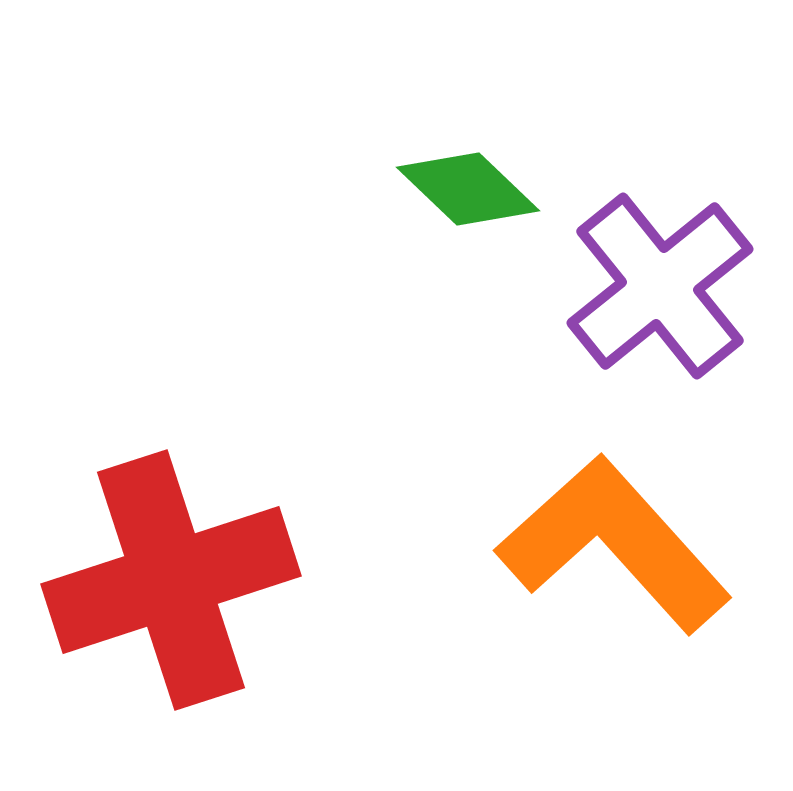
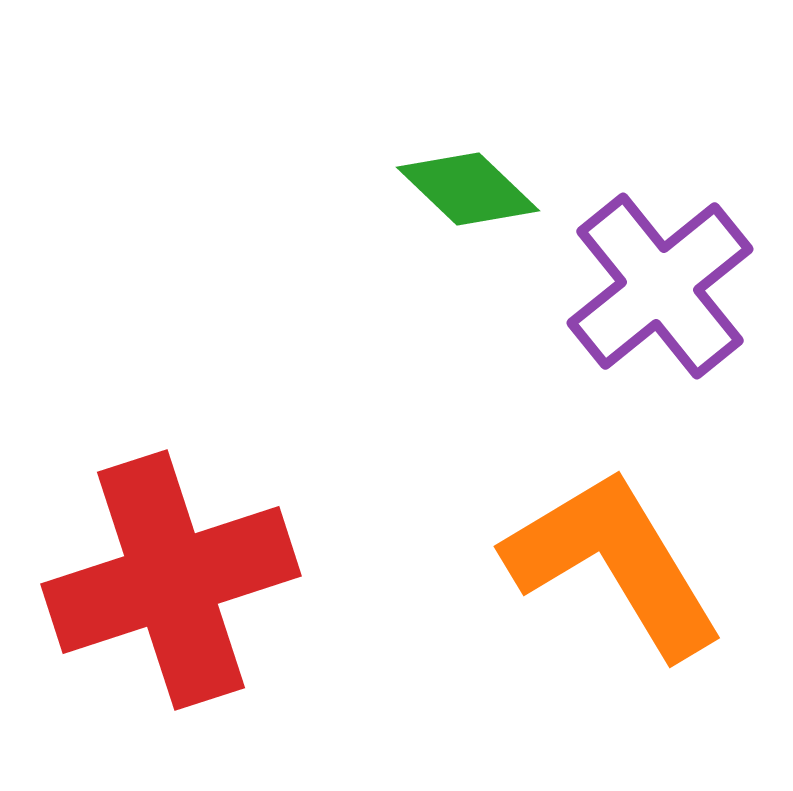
orange L-shape: moved 19 px down; rotated 11 degrees clockwise
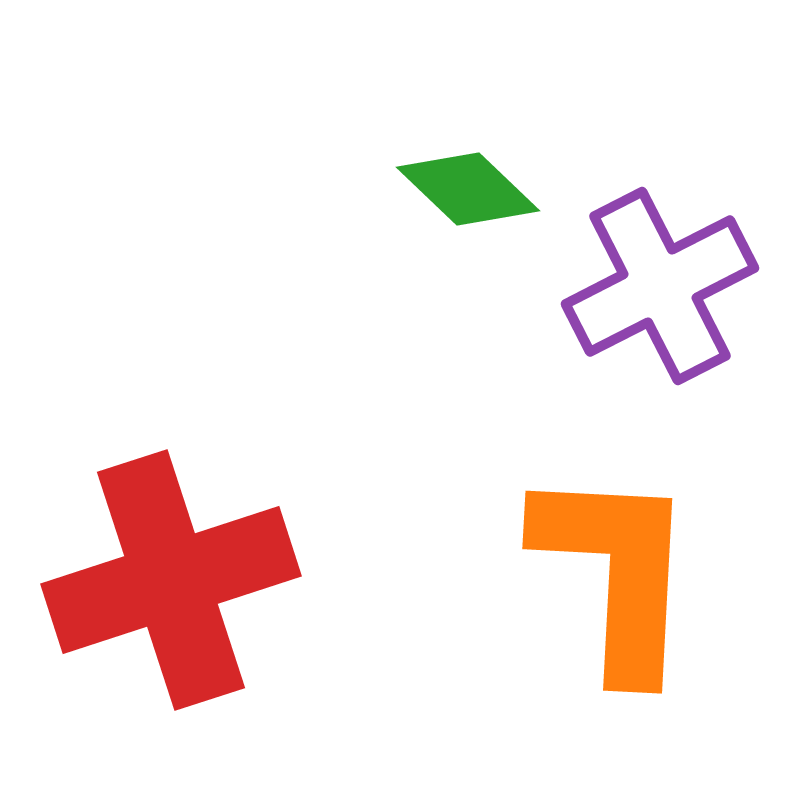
purple cross: rotated 12 degrees clockwise
orange L-shape: moved 2 px right, 9 px down; rotated 34 degrees clockwise
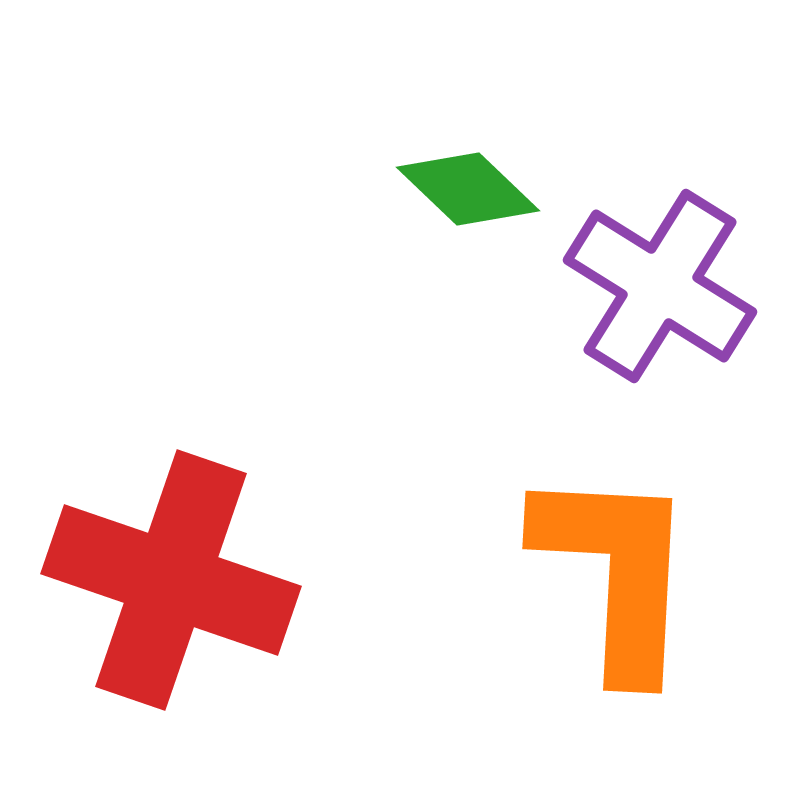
purple cross: rotated 31 degrees counterclockwise
red cross: rotated 37 degrees clockwise
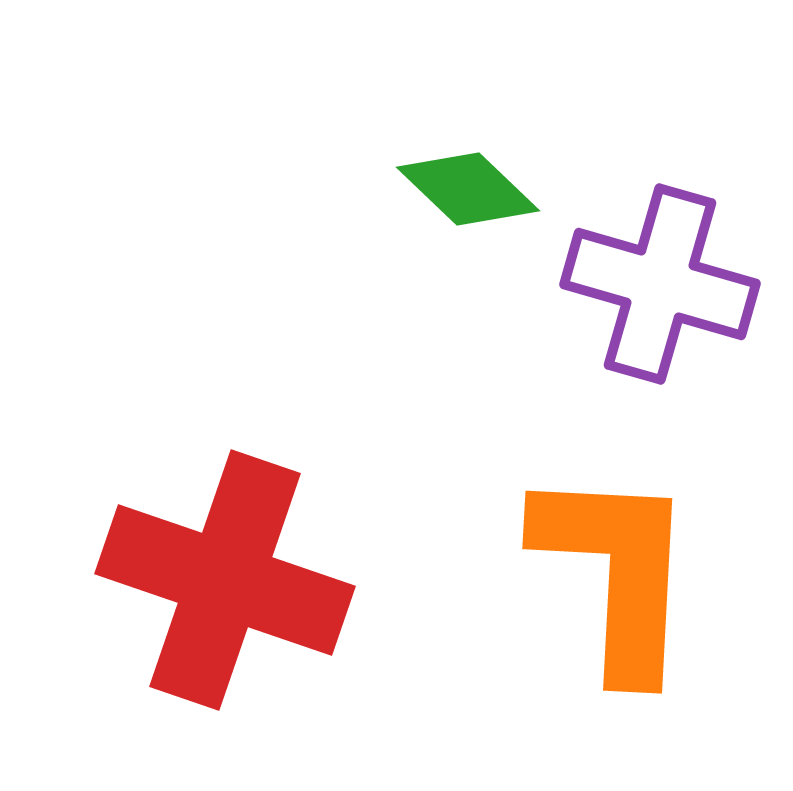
purple cross: moved 2 px up; rotated 16 degrees counterclockwise
red cross: moved 54 px right
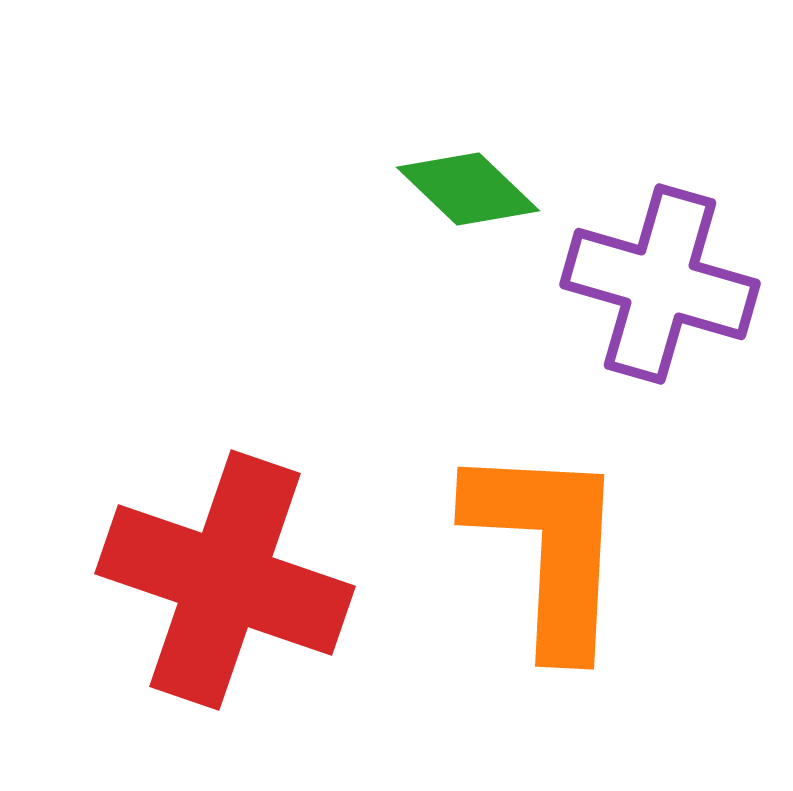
orange L-shape: moved 68 px left, 24 px up
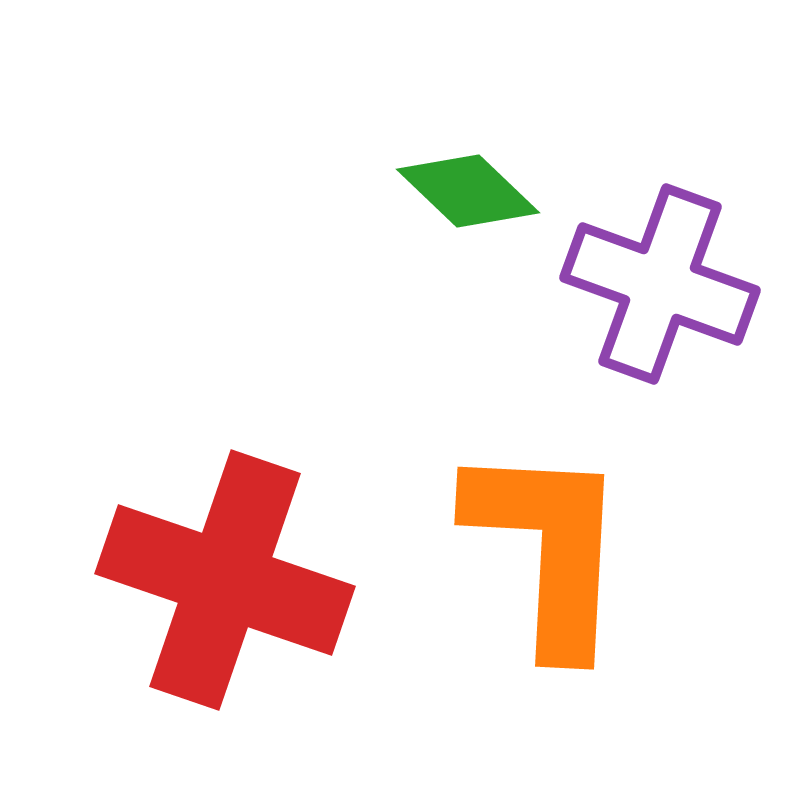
green diamond: moved 2 px down
purple cross: rotated 4 degrees clockwise
